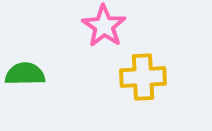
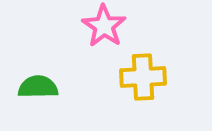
green semicircle: moved 13 px right, 13 px down
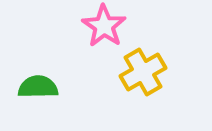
yellow cross: moved 5 px up; rotated 27 degrees counterclockwise
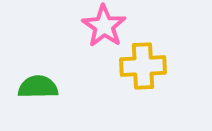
yellow cross: moved 6 px up; rotated 27 degrees clockwise
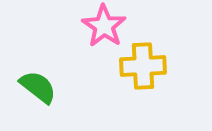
green semicircle: rotated 39 degrees clockwise
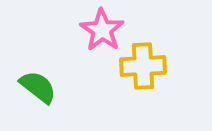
pink star: moved 2 px left, 4 px down
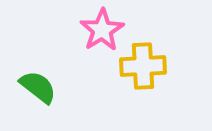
pink star: rotated 6 degrees clockwise
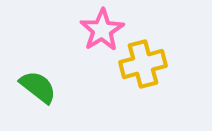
yellow cross: moved 2 px up; rotated 12 degrees counterclockwise
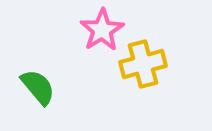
green semicircle: rotated 12 degrees clockwise
